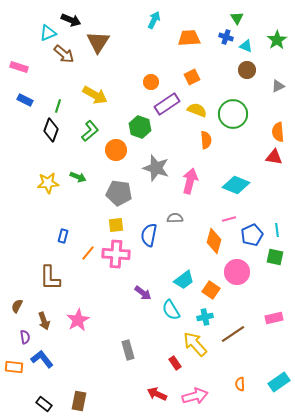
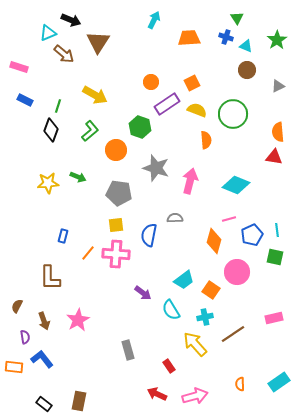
orange square at (192, 77): moved 6 px down
red rectangle at (175, 363): moved 6 px left, 3 px down
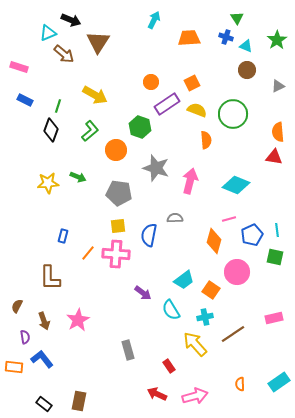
yellow square at (116, 225): moved 2 px right, 1 px down
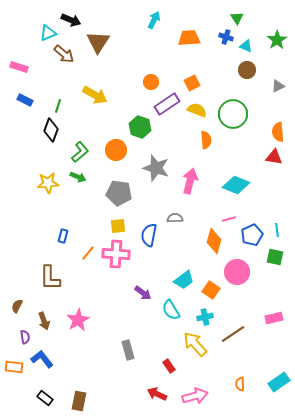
green L-shape at (90, 131): moved 10 px left, 21 px down
black rectangle at (44, 404): moved 1 px right, 6 px up
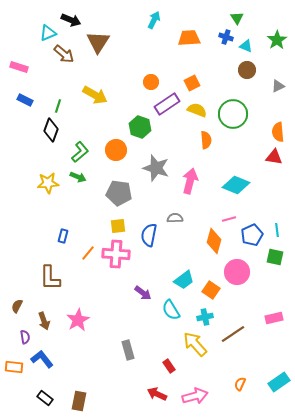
orange semicircle at (240, 384): rotated 24 degrees clockwise
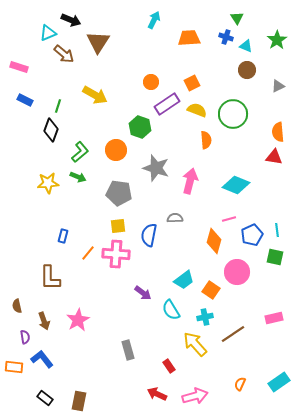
brown semicircle at (17, 306): rotated 40 degrees counterclockwise
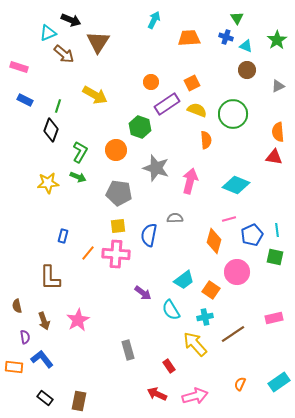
green L-shape at (80, 152): rotated 20 degrees counterclockwise
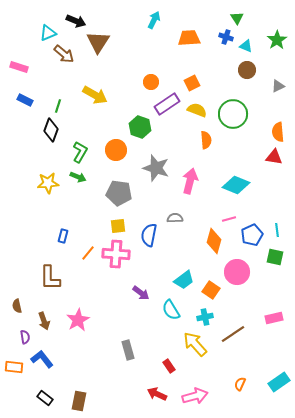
black arrow at (71, 20): moved 5 px right, 1 px down
purple arrow at (143, 293): moved 2 px left
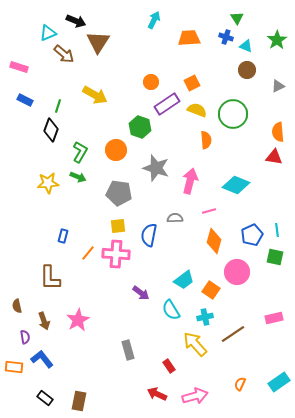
pink line at (229, 219): moved 20 px left, 8 px up
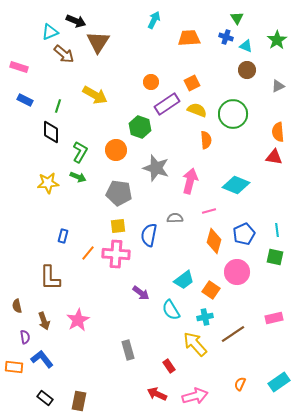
cyan triangle at (48, 33): moved 2 px right, 1 px up
black diamond at (51, 130): moved 2 px down; rotated 20 degrees counterclockwise
blue pentagon at (252, 235): moved 8 px left, 1 px up
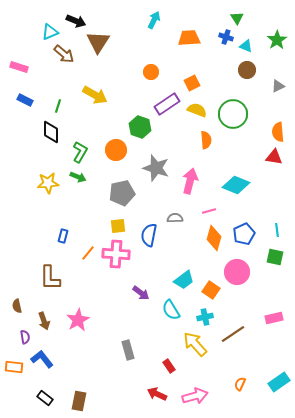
orange circle at (151, 82): moved 10 px up
gray pentagon at (119, 193): moved 3 px right; rotated 20 degrees counterclockwise
orange diamond at (214, 241): moved 3 px up
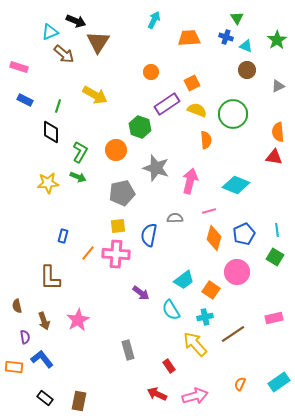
green square at (275, 257): rotated 18 degrees clockwise
